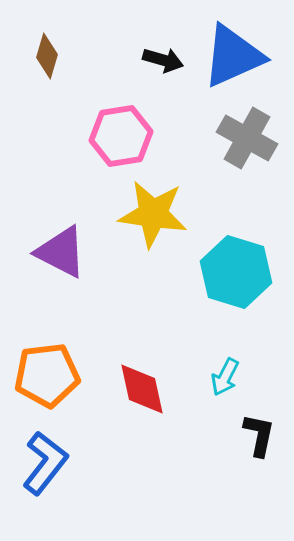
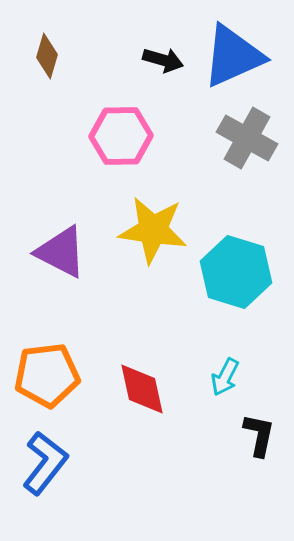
pink hexagon: rotated 8 degrees clockwise
yellow star: moved 16 px down
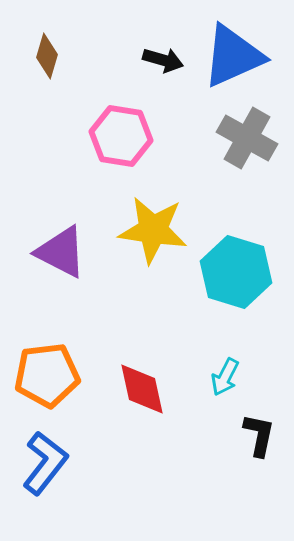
pink hexagon: rotated 10 degrees clockwise
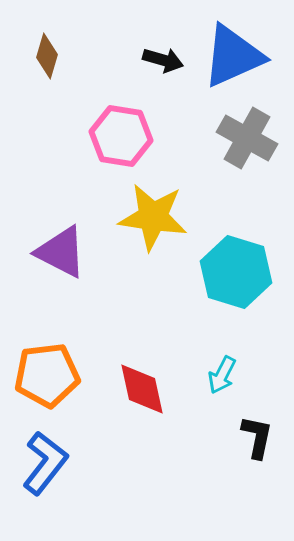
yellow star: moved 13 px up
cyan arrow: moved 3 px left, 2 px up
black L-shape: moved 2 px left, 2 px down
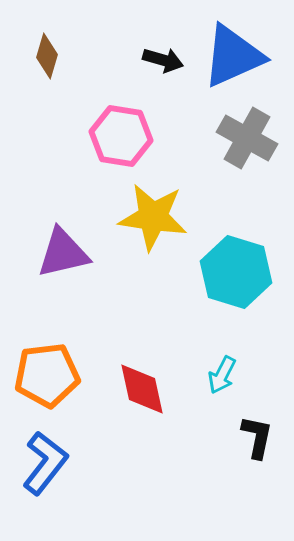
purple triangle: moved 2 px right, 1 px down; rotated 40 degrees counterclockwise
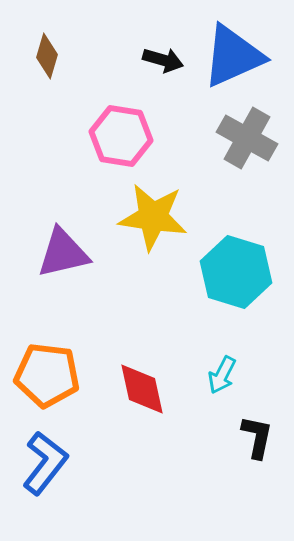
orange pentagon: rotated 14 degrees clockwise
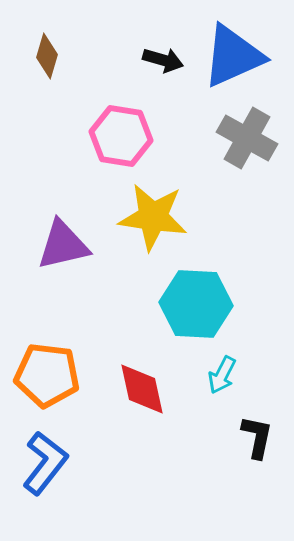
purple triangle: moved 8 px up
cyan hexagon: moved 40 px left, 32 px down; rotated 14 degrees counterclockwise
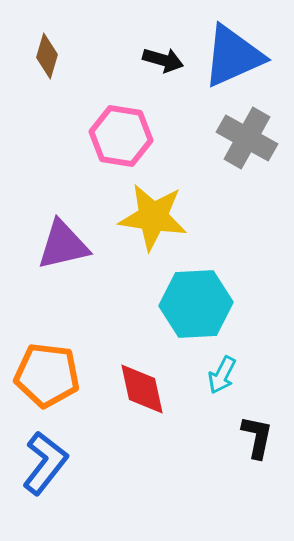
cyan hexagon: rotated 6 degrees counterclockwise
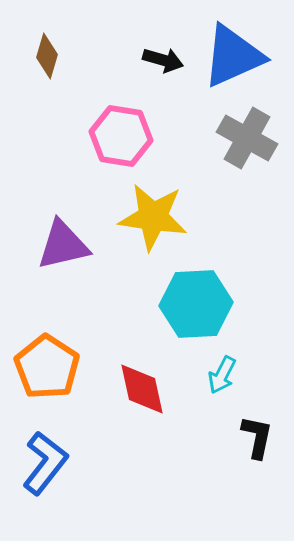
orange pentagon: moved 8 px up; rotated 26 degrees clockwise
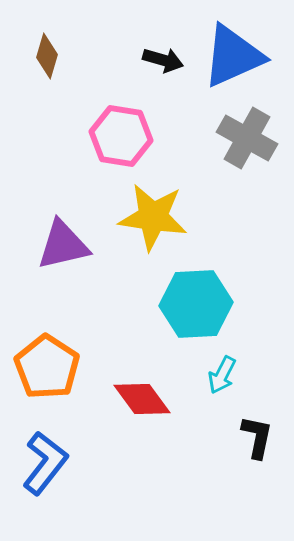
red diamond: moved 10 px down; rotated 24 degrees counterclockwise
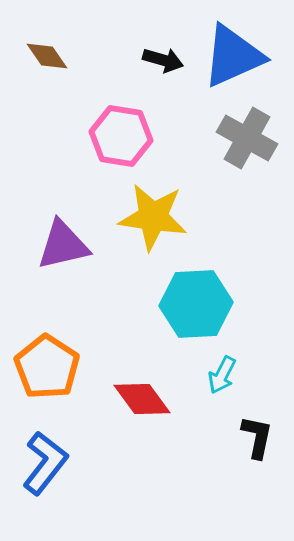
brown diamond: rotated 51 degrees counterclockwise
